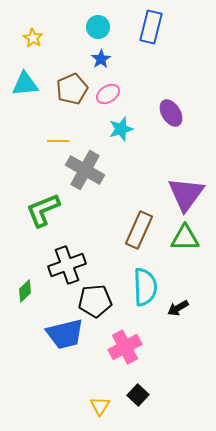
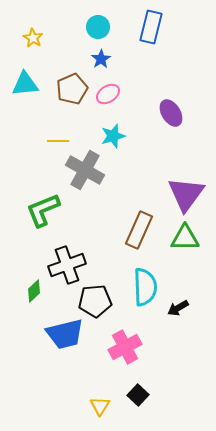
cyan star: moved 8 px left, 7 px down
green diamond: moved 9 px right
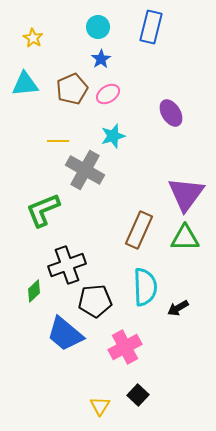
blue trapezoid: rotated 54 degrees clockwise
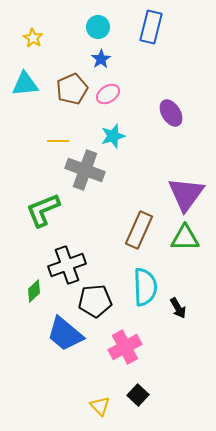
gray cross: rotated 9 degrees counterclockwise
black arrow: rotated 90 degrees counterclockwise
yellow triangle: rotated 15 degrees counterclockwise
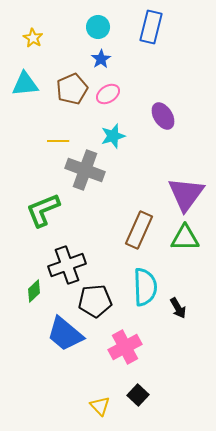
purple ellipse: moved 8 px left, 3 px down
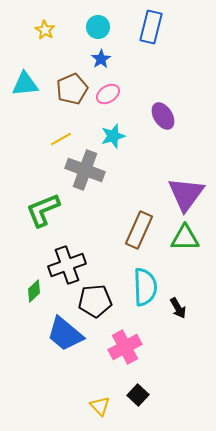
yellow star: moved 12 px right, 8 px up
yellow line: moved 3 px right, 2 px up; rotated 30 degrees counterclockwise
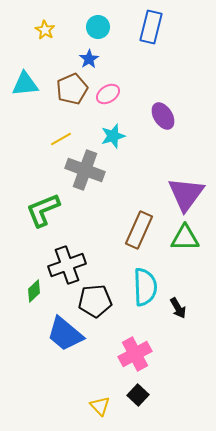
blue star: moved 12 px left
pink cross: moved 10 px right, 7 px down
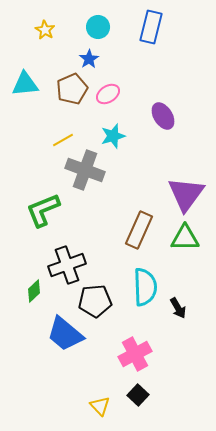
yellow line: moved 2 px right, 1 px down
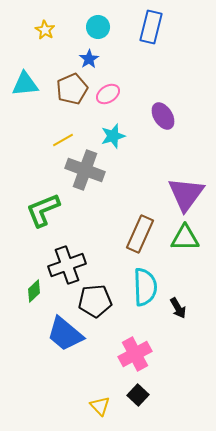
brown rectangle: moved 1 px right, 4 px down
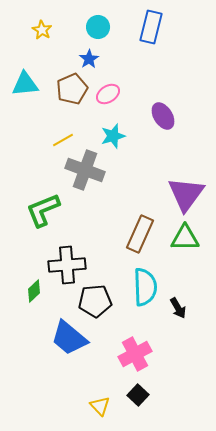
yellow star: moved 3 px left
black cross: rotated 15 degrees clockwise
blue trapezoid: moved 4 px right, 4 px down
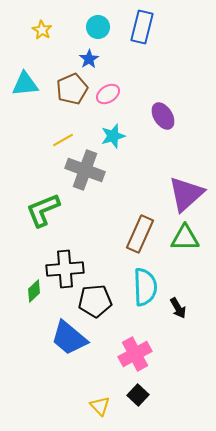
blue rectangle: moved 9 px left
purple triangle: rotated 12 degrees clockwise
black cross: moved 2 px left, 4 px down
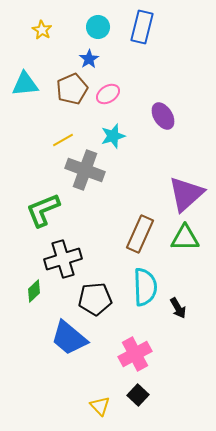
black cross: moved 2 px left, 10 px up; rotated 12 degrees counterclockwise
black pentagon: moved 2 px up
